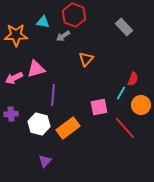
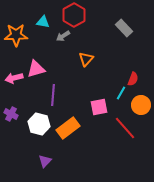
red hexagon: rotated 10 degrees clockwise
gray rectangle: moved 1 px down
pink arrow: rotated 12 degrees clockwise
purple cross: rotated 32 degrees clockwise
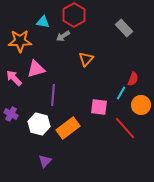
orange star: moved 4 px right, 6 px down
pink arrow: rotated 60 degrees clockwise
pink square: rotated 18 degrees clockwise
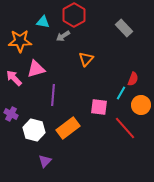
white hexagon: moved 5 px left, 6 px down
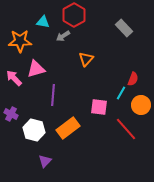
red line: moved 1 px right, 1 px down
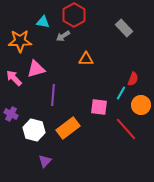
orange triangle: rotated 49 degrees clockwise
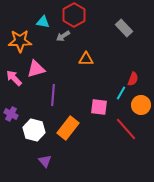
orange rectangle: rotated 15 degrees counterclockwise
purple triangle: rotated 24 degrees counterclockwise
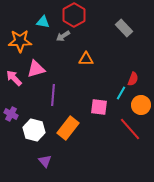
red line: moved 4 px right
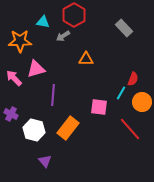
orange circle: moved 1 px right, 3 px up
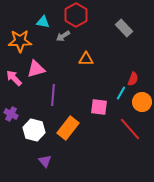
red hexagon: moved 2 px right
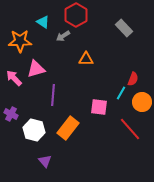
cyan triangle: rotated 24 degrees clockwise
